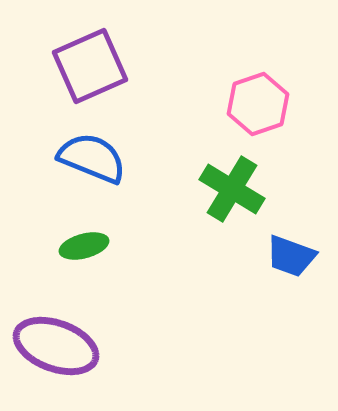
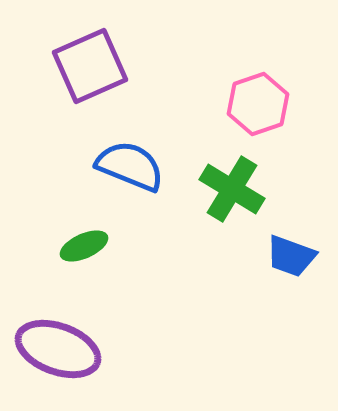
blue semicircle: moved 38 px right, 8 px down
green ellipse: rotated 9 degrees counterclockwise
purple ellipse: moved 2 px right, 3 px down
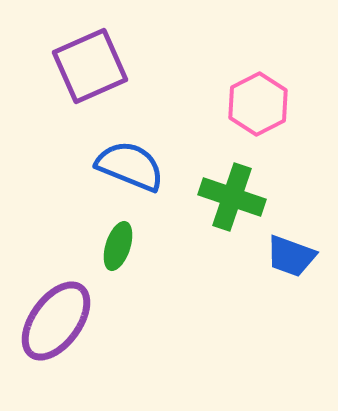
pink hexagon: rotated 8 degrees counterclockwise
green cross: moved 8 px down; rotated 12 degrees counterclockwise
green ellipse: moved 34 px right; rotated 48 degrees counterclockwise
purple ellipse: moved 2 px left, 28 px up; rotated 74 degrees counterclockwise
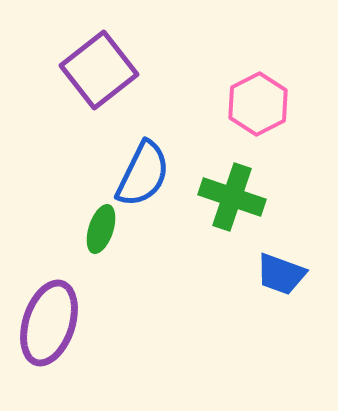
purple square: moved 9 px right, 4 px down; rotated 14 degrees counterclockwise
blue semicircle: moved 13 px right, 8 px down; rotated 94 degrees clockwise
green ellipse: moved 17 px left, 17 px up
blue trapezoid: moved 10 px left, 18 px down
purple ellipse: moved 7 px left, 2 px down; rotated 18 degrees counterclockwise
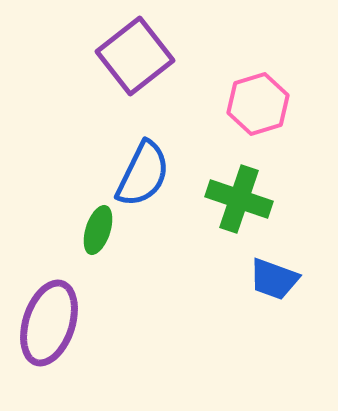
purple square: moved 36 px right, 14 px up
pink hexagon: rotated 10 degrees clockwise
green cross: moved 7 px right, 2 px down
green ellipse: moved 3 px left, 1 px down
blue trapezoid: moved 7 px left, 5 px down
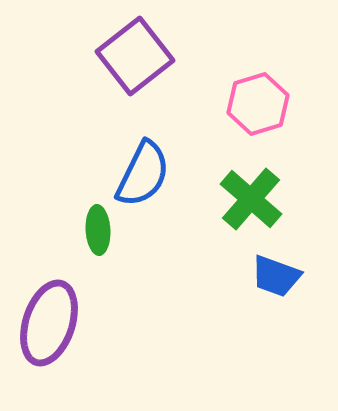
green cross: moved 12 px right; rotated 22 degrees clockwise
green ellipse: rotated 21 degrees counterclockwise
blue trapezoid: moved 2 px right, 3 px up
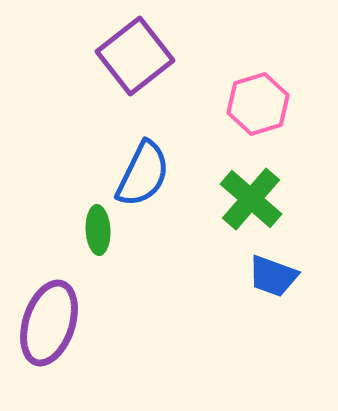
blue trapezoid: moved 3 px left
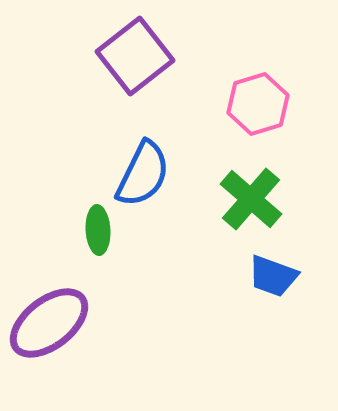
purple ellipse: rotated 34 degrees clockwise
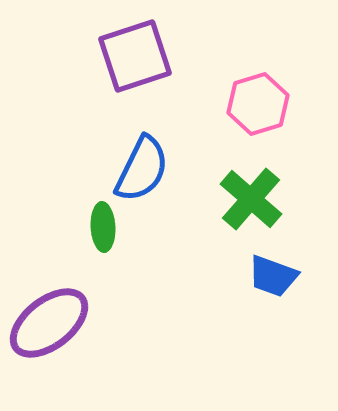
purple square: rotated 20 degrees clockwise
blue semicircle: moved 1 px left, 5 px up
green ellipse: moved 5 px right, 3 px up
